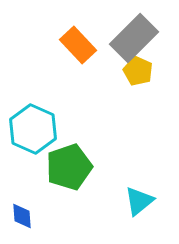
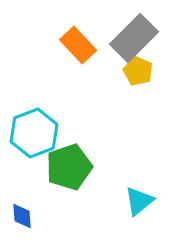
cyan hexagon: moved 1 px right, 4 px down; rotated 15 degrees clockwise
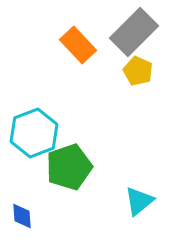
gray rectangle: moved 6 px up
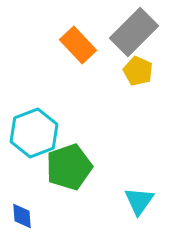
cyan triangle: rotated 16 degrees counterclockwise
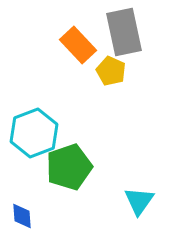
gray rectangle: moved 10 px left; rotated 57 degrees counterclockwise
yellow pentagon: moved 27 px left
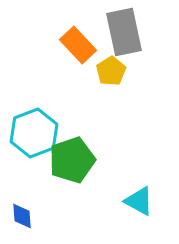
yellow pentagon: rotated 16 degrees clockwise
green pentagon: moved 3 px right, 7 px up
cyan triangle: rotated 36 degrees counterclockwise
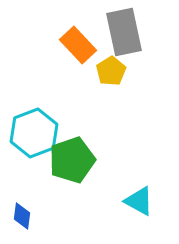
blue diamond: rotated 12 degrees clockwise
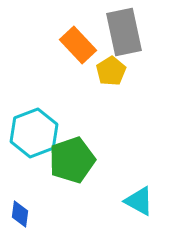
blue diamond: moved 2 px left, 2 px up
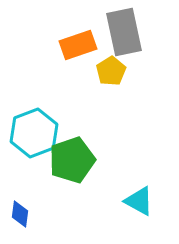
orange rectangle: rotated 66 degrees counterclockwise
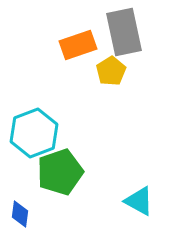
green pentagon: moved 12 px left, 12 px down
